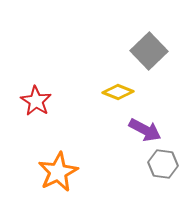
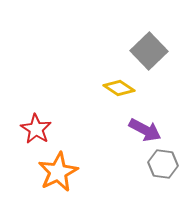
yellow diamond: moved 1 px right, 4 px up; rotated 12 degrees clockwise
red star: moved 28 px down
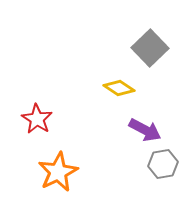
gray square: moved 1 px right, 3 px up
red star: moved 1 px right, 10 px up
gray hexagon: rotated 16 degrees counterclockwise
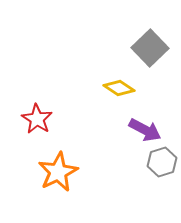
gray hexagon: moved 1 px left, 2 px up; rotated 8 degrees counterclockwise
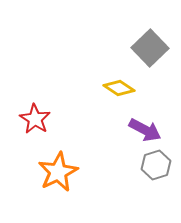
red star: moved 2 px left
gray hexagon: moved 6 px left, 3 px down
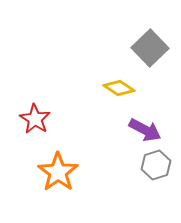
orange star: rotated 9 degrees counterclockwise
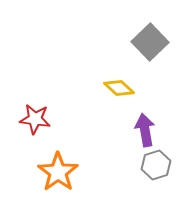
gray square: moved 6 px up
yellow diamond: rotated 8 degrees clockwise
red star: rotated 24 degrees counterclockwise
purple arrow: rotated 128 degrees counterclockwise
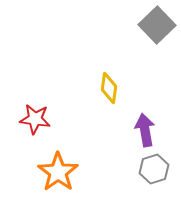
gray square: moved 7 px right, 17 px up
yellow diamond: moved 10 px left; rotated 56 degrees clockwise
gray hexagon: moved 2 px left, 4 px down
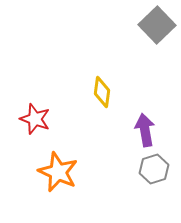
yellow diamond: moved 7 px left, 4 px down
red star: rotated 12 degrees clockwise
orange star: rotated 12 degrees counterclockwise
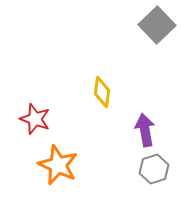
orange star: moved 7 px up
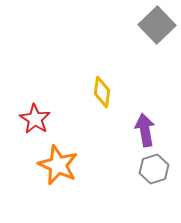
red star: rotated 12 degrees clockwise
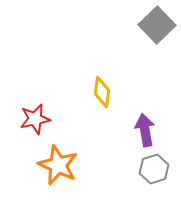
red star: rotated 28 degrees clockwise
